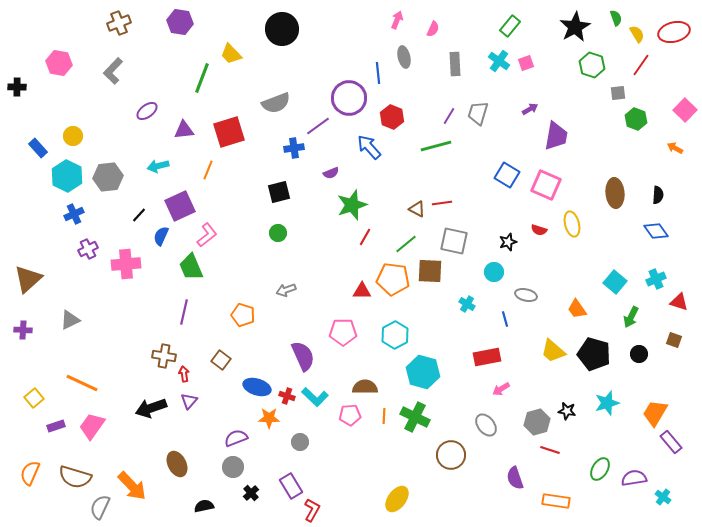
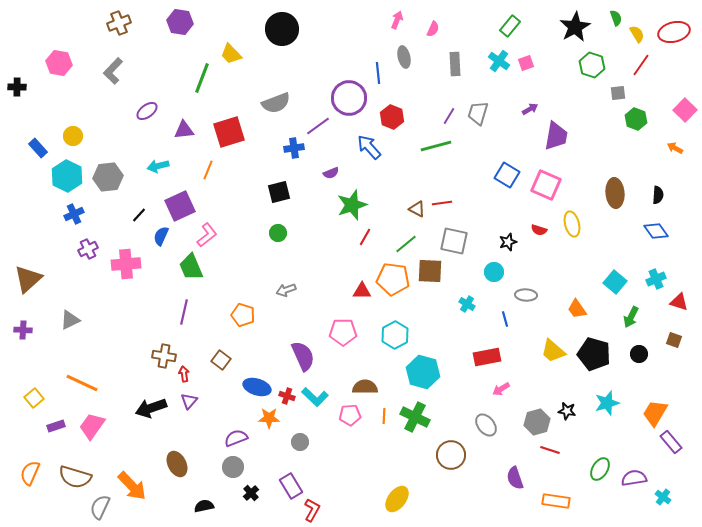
gray ellipse at (526, 295): rotated 10 degrees counterclockwise
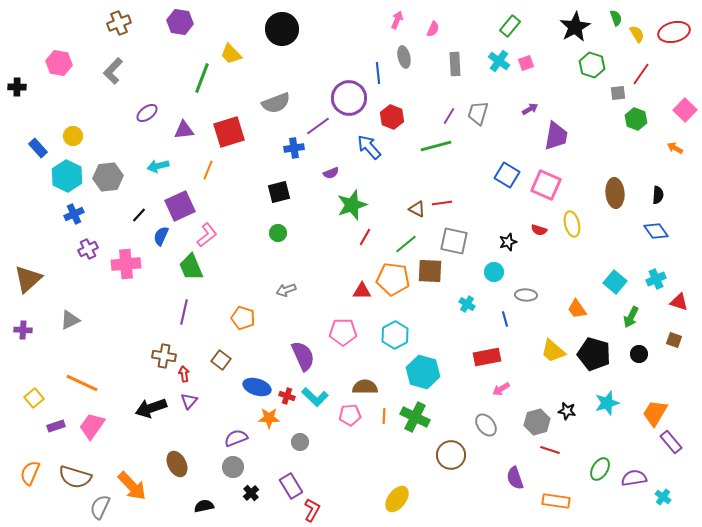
red line at (641, 65): moved 9 px down
purple ellipse at (147, 111): moved 2 px down
orange pentagon at (243, 315): moved 3 px down
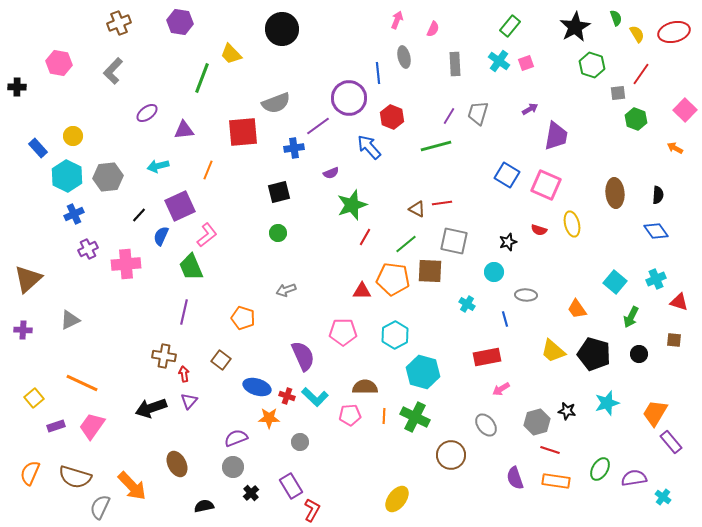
red square at (229, 132): moved 14 px right; rotated 12 degrees clockwise
brown square at (674, 340): rotated 14 degrees counterclockwise
orange rectangle at (556, 501): moved 20 px up
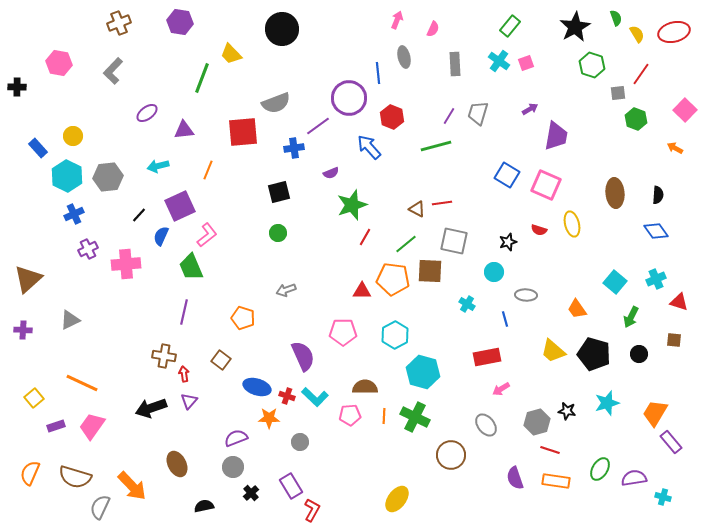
cyan cross at (663, 497): rotated 21 degrees counterclockwise
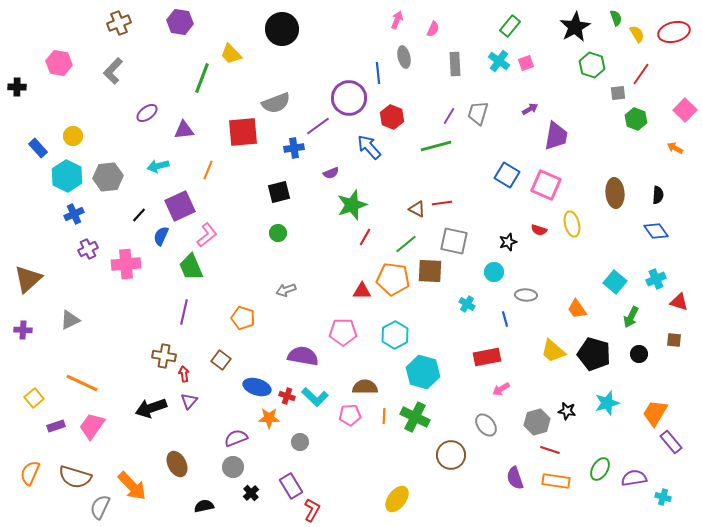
purple semicircle at (303, 356): rotated 56 degrees counterclockwise
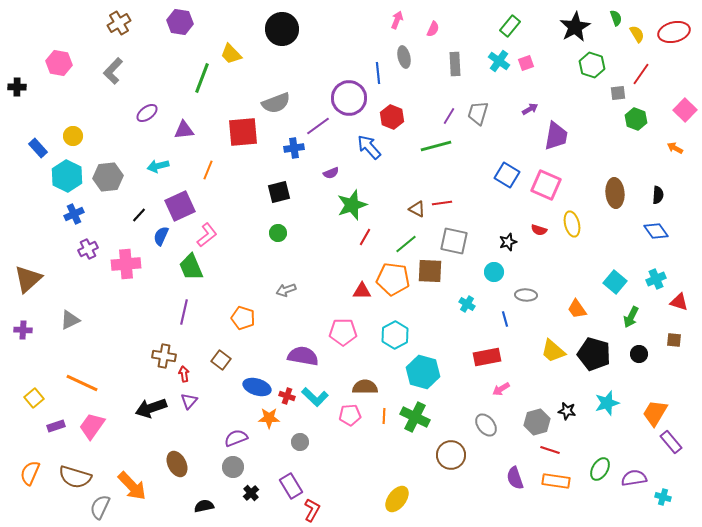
brown cross at (119, 23): rotated 10 degrees counterclockwise
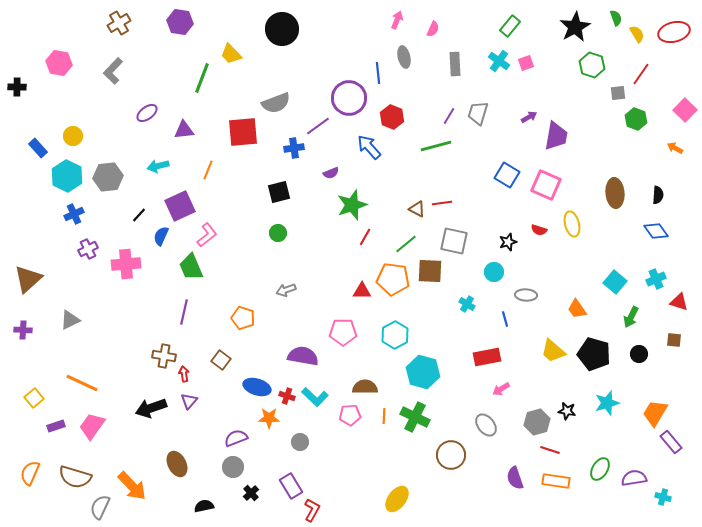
purple arrow at (530, 109): moved 1 px left, 8 px down
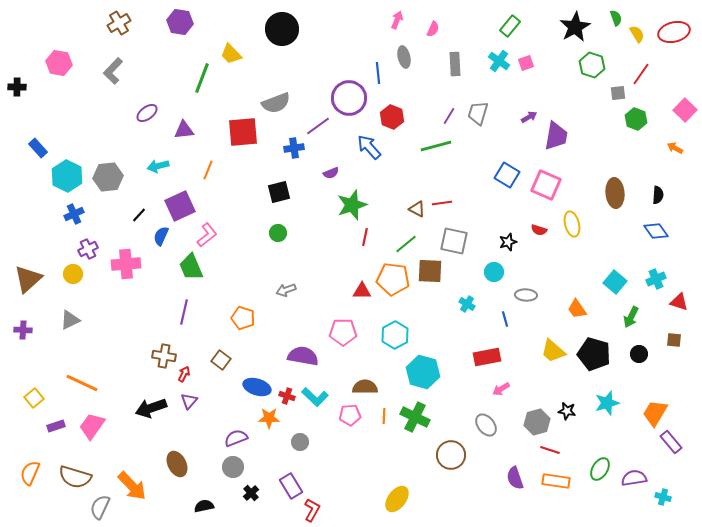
yellow circle at (73, 136): moved 138 px down
red line at (365, 237): rotated 18 degrees counterclockwise
red arrow at (184, 374): rotated 35 degrees clockwise
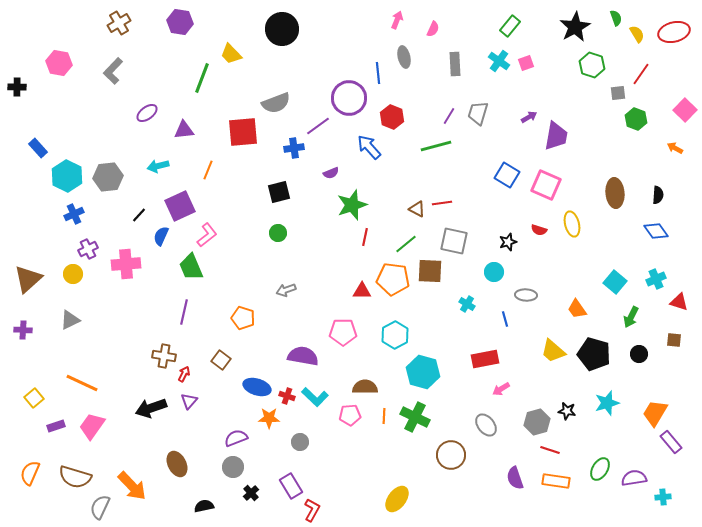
red rectangle at (487, 357): moved 2 px left, 2 px down
cyan cross at (663, 497): rotated 21 degrees counterclockwise
